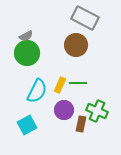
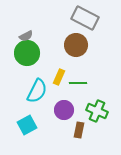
yellow rectangle: moved 1 px left, 8 px up
brown rectangle: moved 2 px left, 6 px down
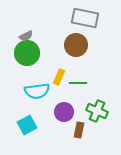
gray rectangle: rotated 16 degrees counterclockwise
cyan semicircle: rotated 55 degrees clockwise
purple circle: moved 2 px down
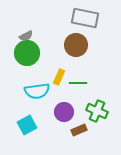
brown rectangle: rotated 56 degrees clockwise
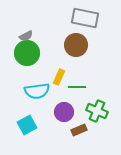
green line: moved 1 px left, 4 px down
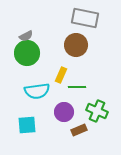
yellow rectangle: moved 2 px right, 2 px up
cyan square: rotated 24 degrees clockwise
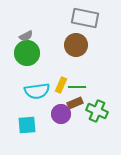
yellow rectangle: moved 10 px down
purple circle: moved 3 px left, 2 px down
brown rectangle: moved 4 px left, 27 px up
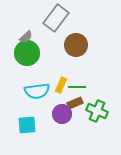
gray rectangle: moved 29 px left; rotated 64 degrees counterclockwise
gray semicircle: moved 1 px down; rotated 16 degrees counterclockwise
purple circle: moved 1 px right
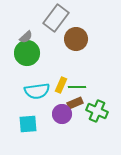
brown circle: moved 6 px up
cyan square: moved 1 px right, 1 px up
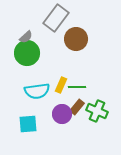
brown rectangle: moved 2 px right, 4 px down; rotated 28 degrees counterclockwise
